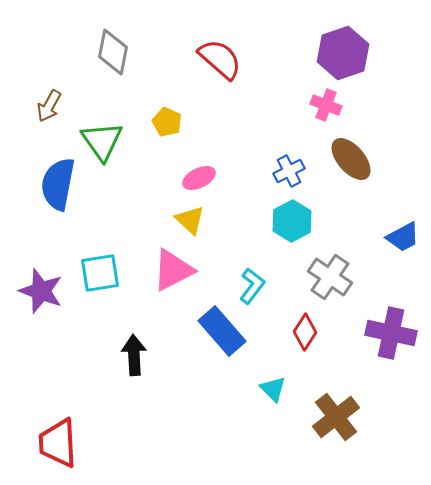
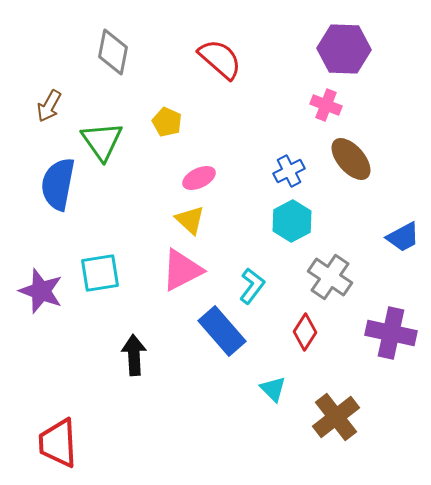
purple hexagon: moved 1 px right, 4 px up; rotated 21 degrees clockwise
pink triangle: moved 9 px right
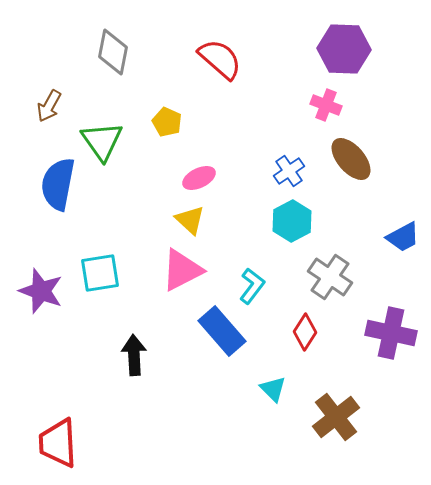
blue cross: rotated 8 degrees counterclockwise
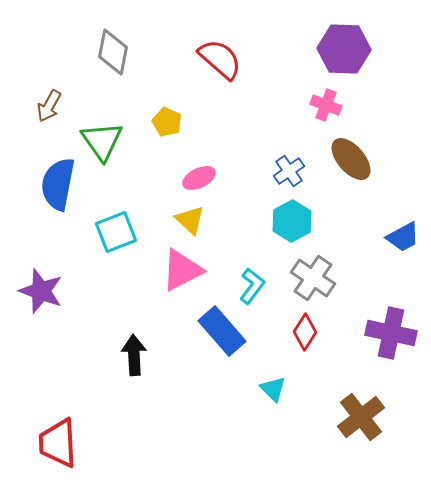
cyan square: moved 16 px right, 41 px up; rotated 12 degrees counterclockwise
gray cross: moved 17 px left, 1 px down
brown cross: moved 25 px right
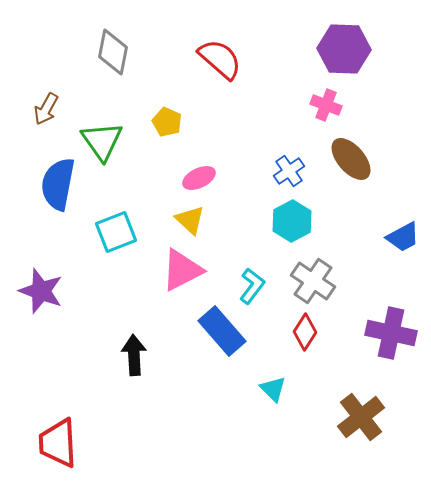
brown arrow: moved 3 px left, 3 px down
gray cross: moved 3 px down
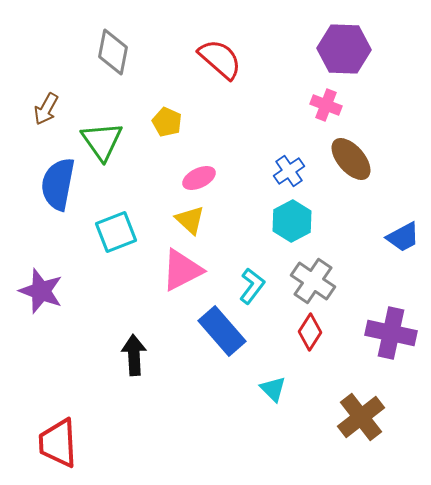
red diamond: moved 5 px right
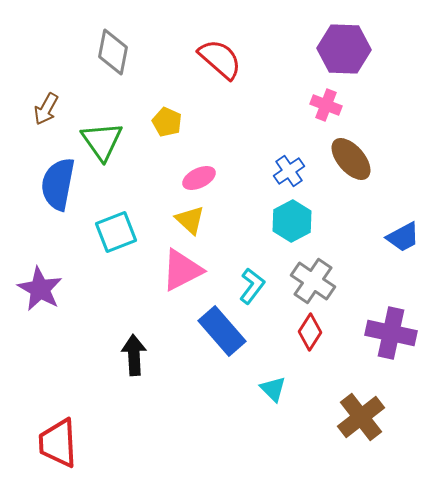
purple star: moved 1 px left, 2 px up; rotated 9 degrees clockwise
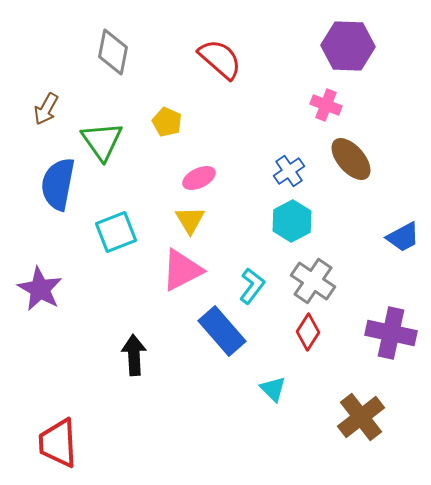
purple hexagon: moved 4 px right, 3 px up
yellow triangle: rotated 16 degrees clockwise
red diamond: moved 2 px left
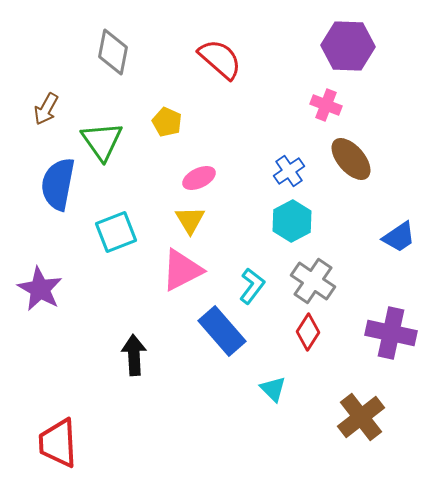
blue trapezoid: moved 4 px left; rotated 6 degrees counterclockwise
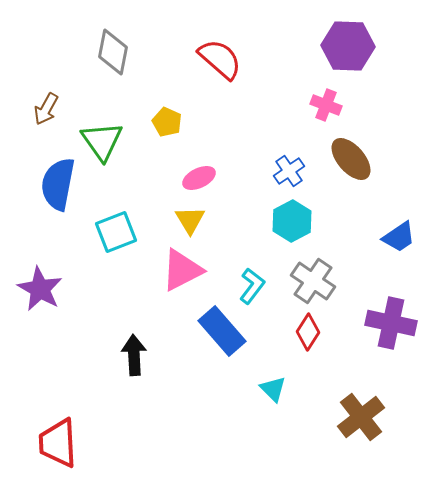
purple cross: moved 10 px up
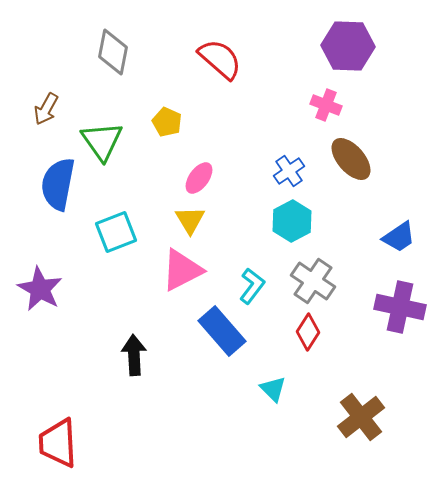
pink ellipse: rotated 28 degrees counterclockwise
purple cross: moved 9 px right, 16 px up
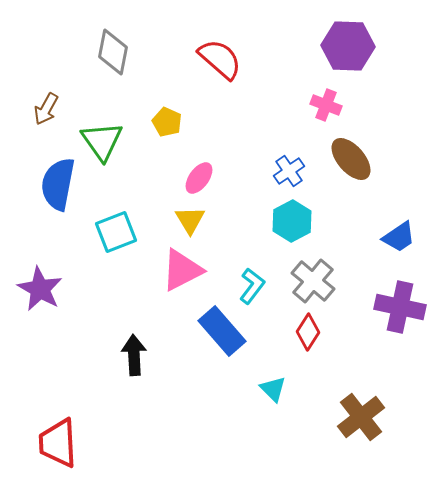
gray cross: rotated 6 degrees clockwise
